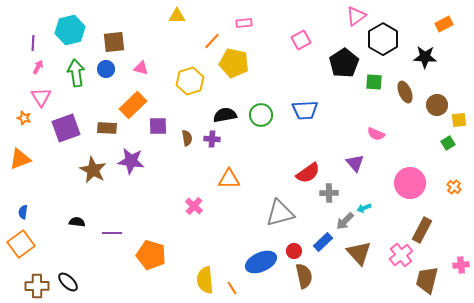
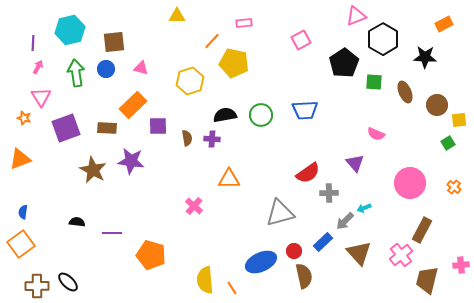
pink triangle at (356, 16): rotated 15 degrees clockwise
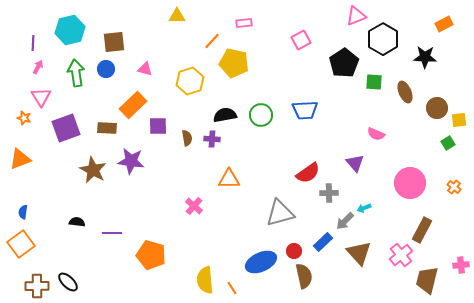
pink triangle at (141, 68): moved 4 px right, 1 px down
brown circle at (437, 105): moved 3 px down
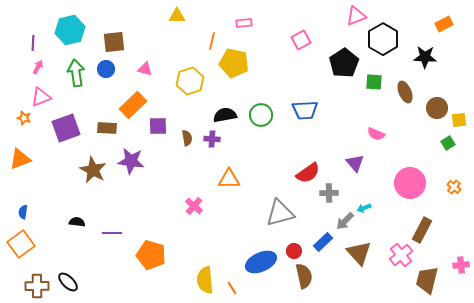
orange line at (212, 41): rotated 30 degrees counterclockwise
pink triangle at (41, 97): rotated 40 degrees clockwise
